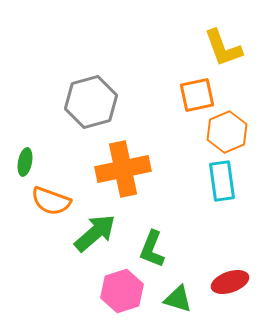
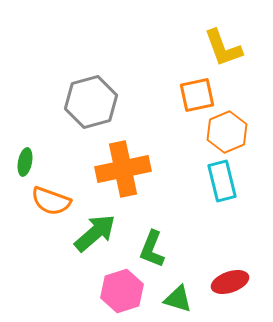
cyan rectangle: rotated 6 degrees counterclockwise
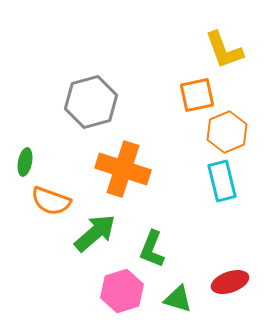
yellow L-shape: moved 1 px right, 2 px down
orange cross: rotated 30 degrees clockwise
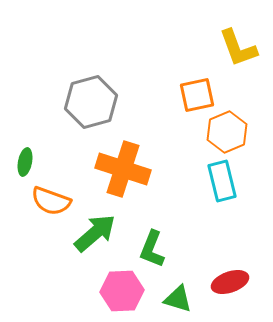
yellow L-shape: moved 14 px right, 2 px up
pink hexagon: rotated 15 degrees clockwise
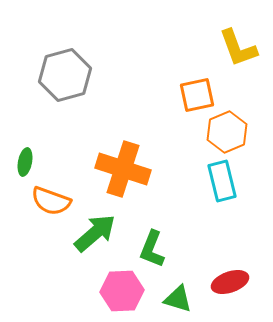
gray hexagon: moved 26 px left, 27 px up
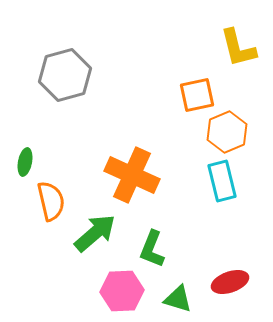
yellow L-shape: rotated 6 degrees clockwise
orange cross: moved 9 px right, 6 px down; rotated 6 degrees clockwise
orange semicircle: rotated 123 degrees counterclockwise
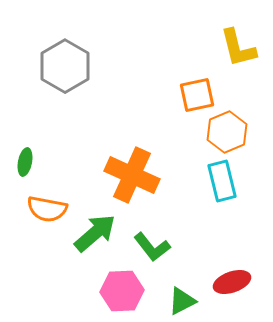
gray hexagon: moved 9 px up; rotated 15 degrees counterclockwise
orange semicircle: moved 4 px left, 8 px down; rotated 114 degrees clockwise
green L-shape: moved 2 px up; rotated 60 degrees counterclockwise
red ellipse: moved 2 px right
green triangle: moved 4 px right, 2 px down; rotated 44 degrees counterclockwise
